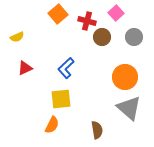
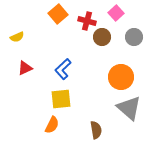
blue L-shape: moved 3 px left, 1 px down
orange circle: moved 4 px left
brown semicircle: moved 1 px left
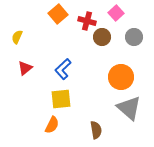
yellow semicircle: rotated 136 degrees clockwise
red triangle: rotated 14 degrees counterclockwise
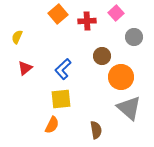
red cross: rotated 18 degrees counterclockwise
brown circle: moved 19 px down
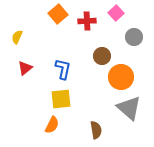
blue L-shape: rotated 145 degrees clockwise
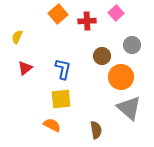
gray circle: moved 2 px left, 8 px down
orange semicircle: rotated 90 degrees counterclockwise
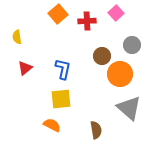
yellow semicircle: rotated 32 degrees counterclockwise
orange circle: moved 1 px left, 3 px up
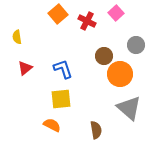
red cross: rotated 30 degrees clockwise
gray circle: moved 4 px right
brown circle: moved 2 px right
blue L-shape: rotated 30 degrees counterclockwise
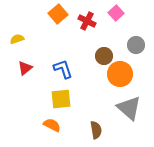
yellow semicircle: moved 2 px down; rotated 80 degrees clockwise
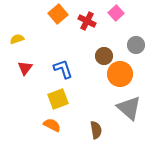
red triangle: rotated 14 degrees counterclockwise
yellow square: moved 3 px left; rotated 15 degrees counterclockwise
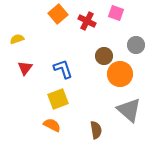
pink square: rotated 28 degrees counterclockwise
gray triangle: moved 2 px down
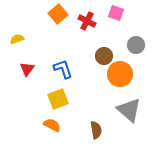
red triangle: moved 2 px right, 1 px down
